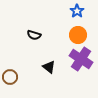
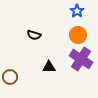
black triangle: rotated 40 degrees counterclockwise
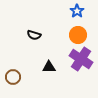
brown circle: moved 3 px right
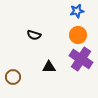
blue star: rotated 24 degrees clockwise
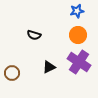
purple cross: moved 2 px left, 3 px down
black triangle: rotated 24 degrees counterclockwise
brown circle: moved 1 px left, 4 px up
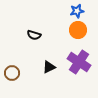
orange circle: moved 5 px up
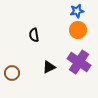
black semicircle: rotated 64 degrees clockwise
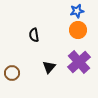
purple cross: rotated 15 degrees clockwise
black triangle: rotated 24 degrees counterclockwise
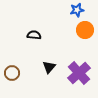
blue star: moved 1 px up
orange circle: moved 7 px right
black semicircle: rotated 104 degrees clockwise
purple cross: moved 11 px down
